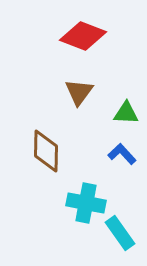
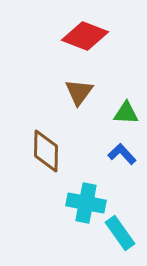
red diamond: moved 2 px right
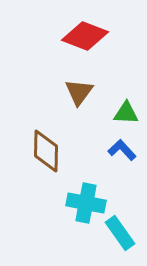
blue L-shape: moved 4 px up
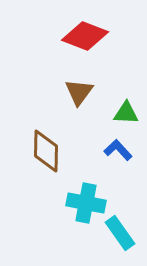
blue L-shape: moved 4 px left
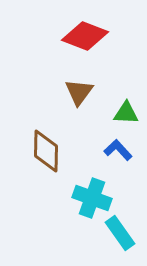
cyan cross: moved 6 px right, 5 px up; rotated 9 degrees clockwise
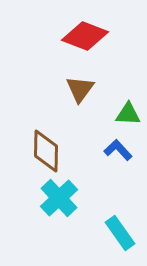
brown triangle: moved 1 px right, 3 px up
green triangle: moved 2 px right, 1 px down
cyan cross: moved 33 px left; rotated 27 degrees clockwise
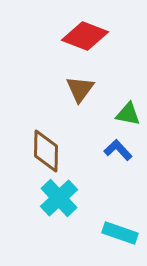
green triangle: rotated 8 degrees clockwise
cyan rectangle: rotated 36 degrees counterclockwise
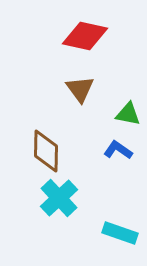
red diamond: rotated 9 degrees counterclockwise
brown triangle: rotated 12 degrees counterclockwise
blue L-shape: rotated 12 degrees counterclockwise
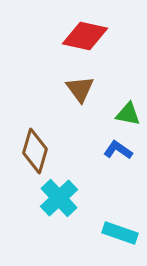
brown diamond: moved 11 px left; rotated 15 degrees clockwise
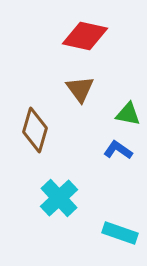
brown diamond: moved 21 px up
